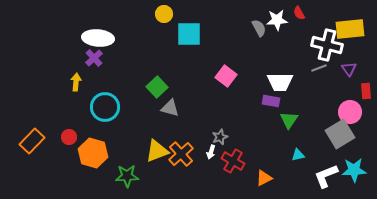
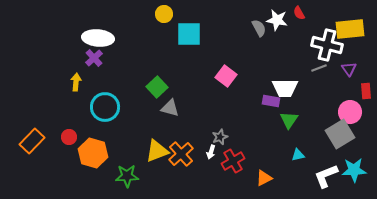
white star: rotated 15 degrees clockwise
white trapezoid: moved 5 px right, 6 px down
red cross: rotated 30 degrees clockwise
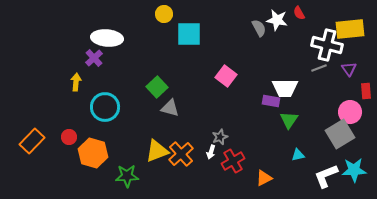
white ellipse: moved 9 px right
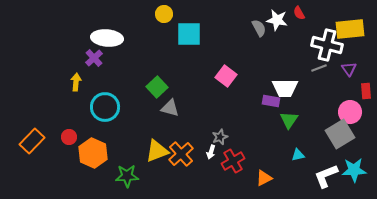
orange hexagon: rotated 8 degrees clockwise
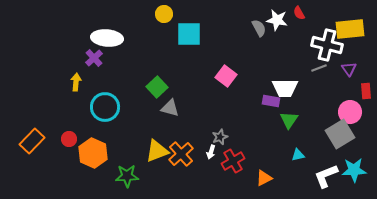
red circle: moved 2 px down
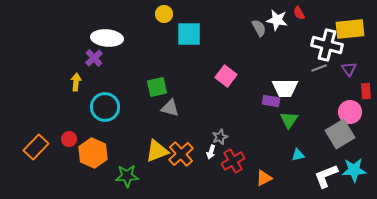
green square: rotated 30 degrees clockwise
orange rectangle: moved 4 px right, 6 px down
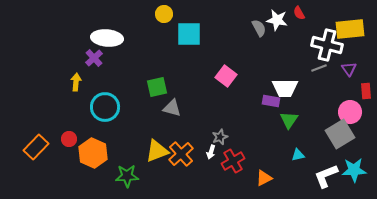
gray triangle: moved 2 px right
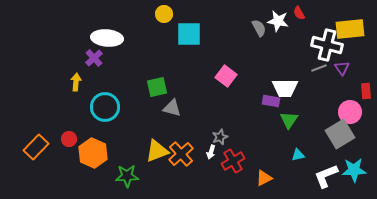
white star: moved 1 px right, 1 px down
purple triangle: moved 7 px left, 1 px up
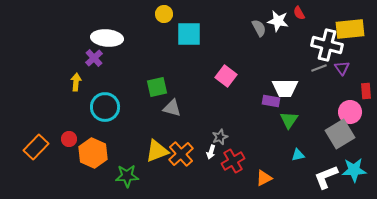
white L-shape: moved 1 px down
